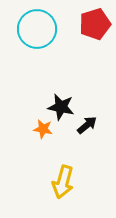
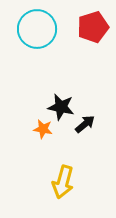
red pentagon: moved 2 px left, 3 px down
black arrow: moved 2 px left, 1 px up
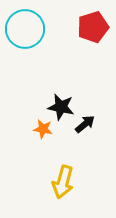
cyan circle: moved 12 px left
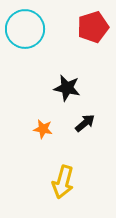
black star: moved 6 px right, 19 px up
black arrow: moved 1 px up
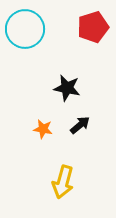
black arrow: moved 5 px left, 2 px down
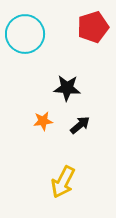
cyan circle: moved 5 px down
black star: rotated 8 degrees counterclockwise
orange star: moved 8 px up; rotated 18 degrees counterclockwise
yellow arrow: rotated 12 degrees clockwise
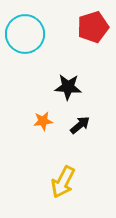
black star: moved 1 px right, 1 px up
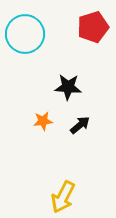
yellow arrow: moved 15 px down
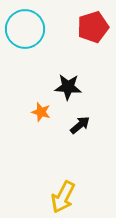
cyan circle: moved 5 px up
orange star: moved 2 px left, 9 px up; rotated 24 degrees clockwise
